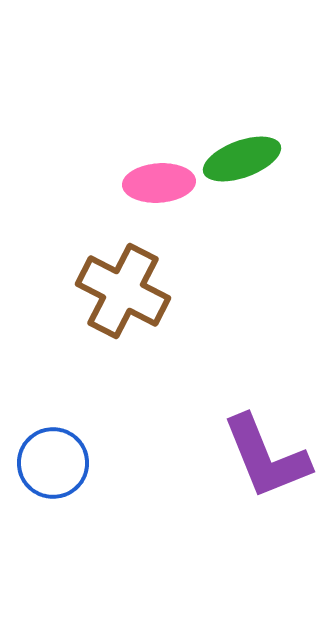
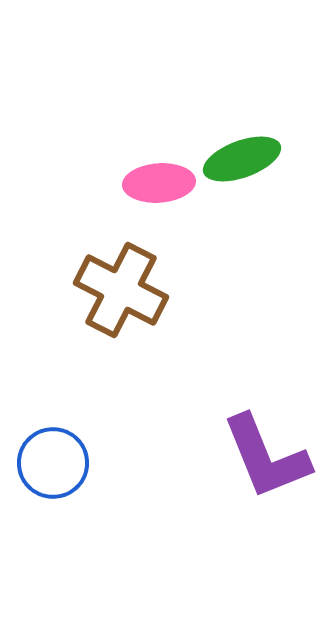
brown cross: moved 2 px left, 1 px up
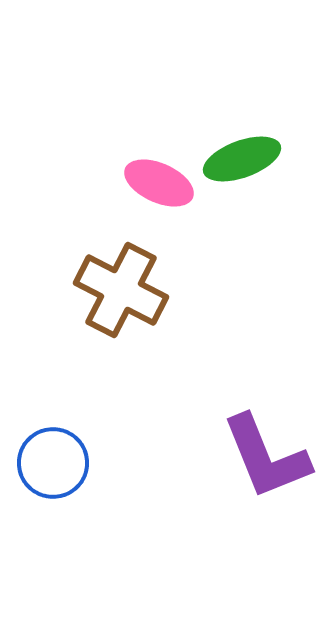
pink ellipse: rotated 28 degrees clockwise
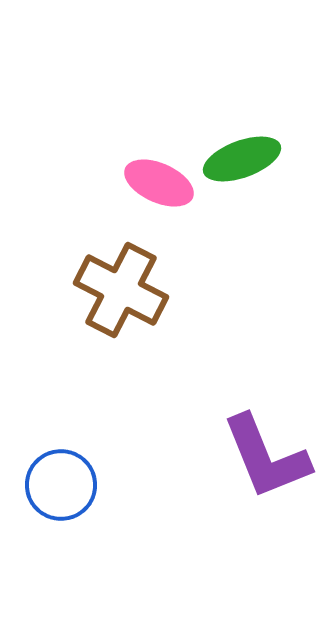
blue circle: moved 8 px right, 22 px down
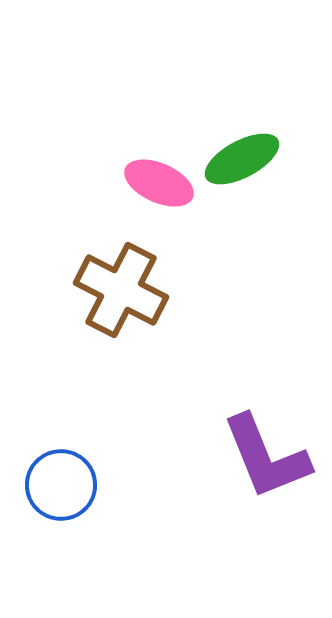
green ellipse: rotated 8 degrees counterclockwise
